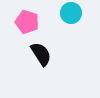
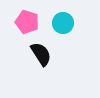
cyan circle: moved 8 px left, 10 px down
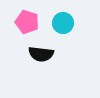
black semicircle: rotated 130 degrees clockwise
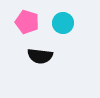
black semicircle: moved 1 px left, 2 px down
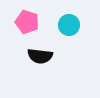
cyan circle: moved 6 px right, 2 px down
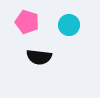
black semicircle: moved 1 px left, 1 px down
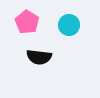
pink pentagon: rotated 15 degrees clockwise
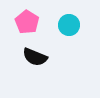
black semicircle: moved 4 px left; rotated 15 degrees clockwise
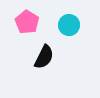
black semicircle: moved 9 px right; rotated 85 degrees counterclockwise
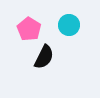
pink pentagon: moved 2 px right, 7 px down
